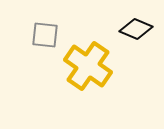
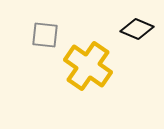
black diamond: moved 1 px right
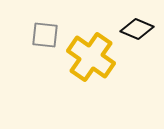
yellow cross: moved 3 px right, 9 px up
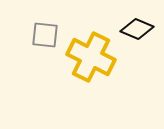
yellow cross: rotated 9 degrees counterclockwise
